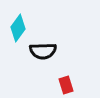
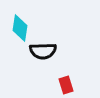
cyan diamond: moved 2 px right; rotated 28 degrees counterclockwise
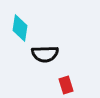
black semicircle: moved 2 px right, 3 px down
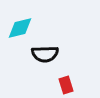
cyan diamond: rotated 68 degrees clockwise
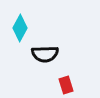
cyan diamond: rotated 48 degrees counterclockwise
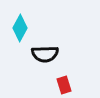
red rectangle: moved 2 px left
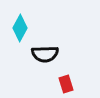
red rectangle: moved 2 px right, 1 px up
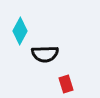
cyan diamond: moved 3 px down
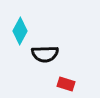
red rectangle: rotated 54 degrees counterclockwise
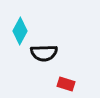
black semicircle: moved 1 px left, 1 px up
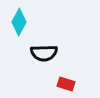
cyan diamond: moved 1 px left, 9 px up
